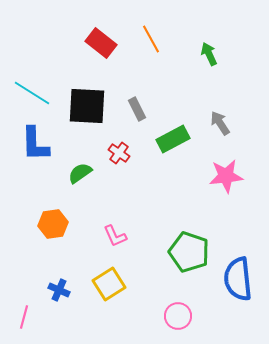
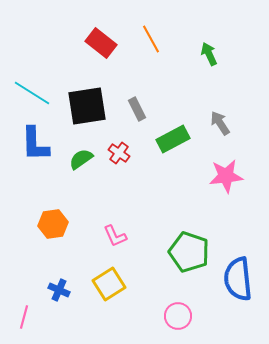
black square: rotated 12 degrees counterclockwise
green semicircle: moved 1 px right, 14 px up
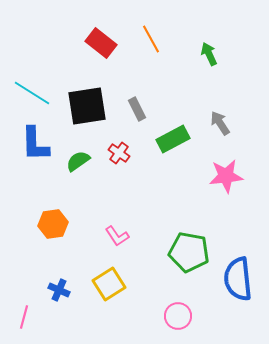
green semicircle: moved 3 px left, 2 px down
pink L-shape: moved 2 px right; rotated 10 degrees counterclockwise
green pentagon: rotated 9 degrees counterclockwise
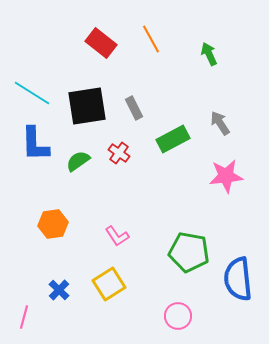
gray rectangle: moved 3 px left, 1 px up
blue cross: rotated 20 degrees clockwise
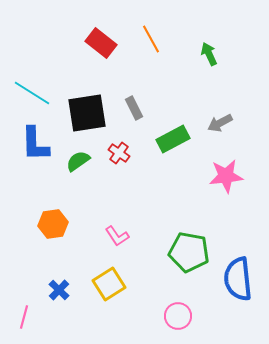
black square: moved 7 px down
gray arrow: rotated 85 degrees counterclockwise
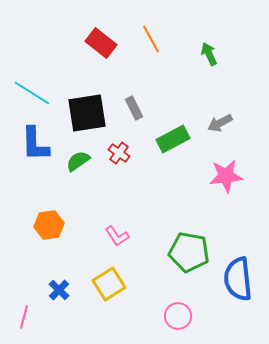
orange hexagon: moved 4 px left, 1 px down
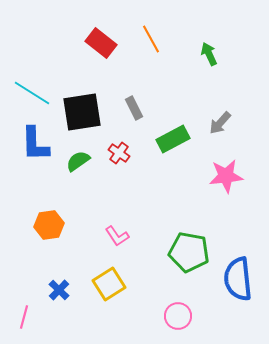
black square: moved 5 px left, 1 px up
gray arrow: rotated 20 degrees counterclockwise
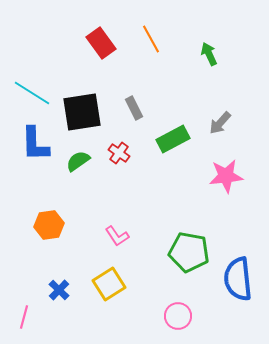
red rectangle: rotated 16 degrees clockwise
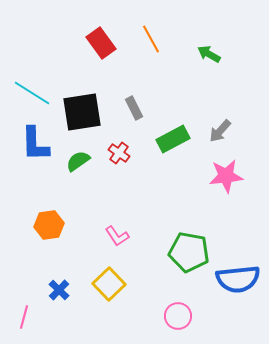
green arrow: rotated 35 degrees counterclockwise
gray arrow: moved 8 px down
blue semicircle: rotated 90 degrees counterclockwise
yellow square: rotated 12 degrees counterclockwise
